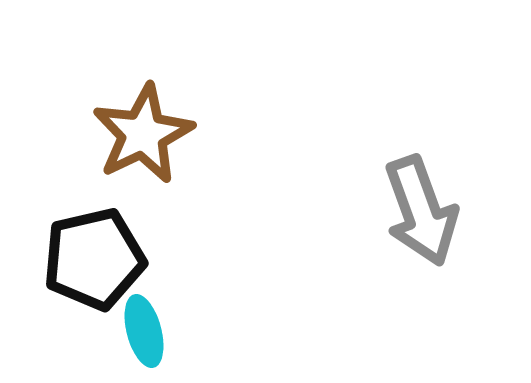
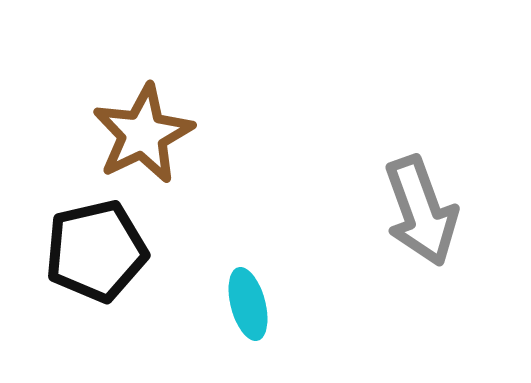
black pentagon: moved 2 px right, 8 px up
cyan ellipse: moved 104 px right, 27 px up
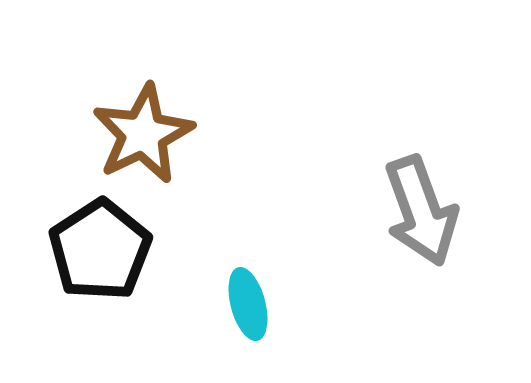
black pentagon: moved 4 px right, 1 px up; rotated 20 degrees counterclockwise
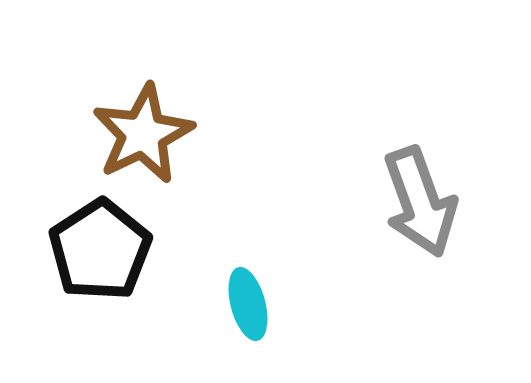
gray arrow: moved 1 px left, 9 px up
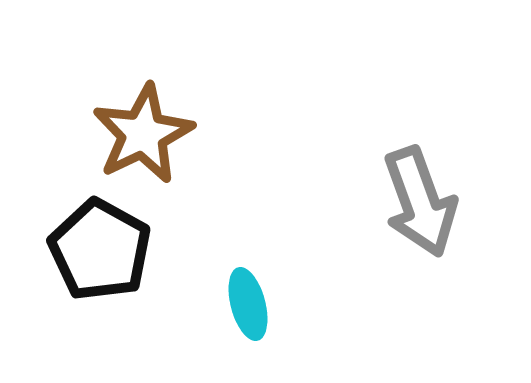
black pentagon: rotated 10 degrees counterclockwise
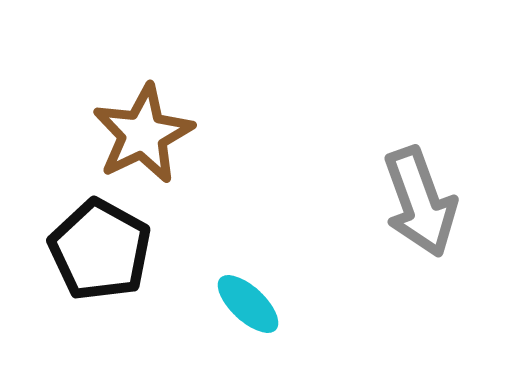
cyan ellipse: rotated 32 degrees counterclockwise
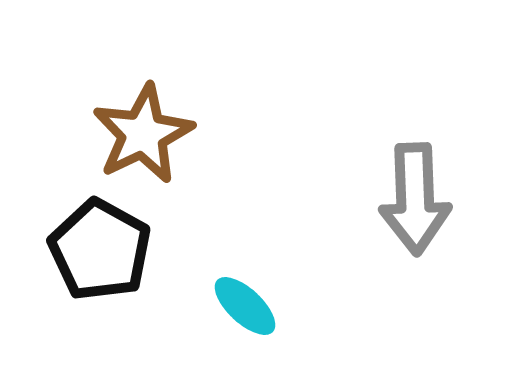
gray arrow: moved 5 px left, 3 px up; rotated 18 degrees clockwise
cyan ellipse: moved 3 px left, 2 px down
